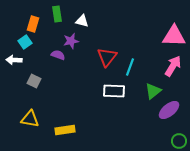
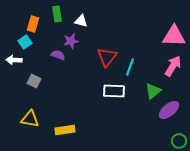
white triangle: moved 1 px left
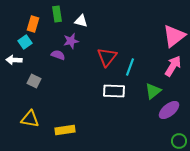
pink triangle: rotated 40 degrees counterclockwise
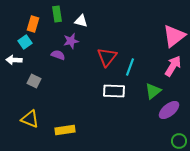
yellow triangle: rotated 12 degrees clockwise
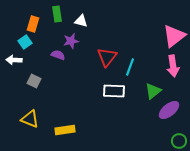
pink arrow: rotated 140 degrees clockwise
